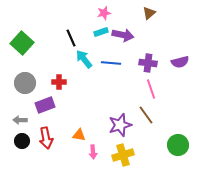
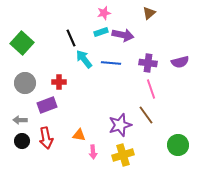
purple rectangle: moved 2 px right
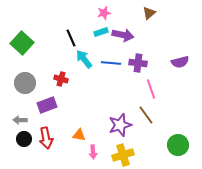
purple cross: moved 10 px left
red cross: moved 2 px right, 3 px up; rotated 16 degrees clockwise
black circle: moved 2 px right, 2 px up
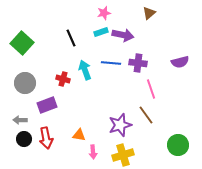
cyan arrow: moved 1 px right, 11 px down; rotated 18 degrees clockwise
red cross: moved 2 px right
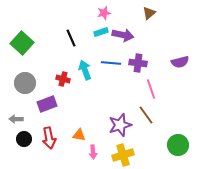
purple rectangle: moved 1 px up
gray arrow: moved 4 px left, 1 px up
red arrow: moved 3 px right
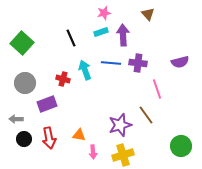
brown triangle: moved 1 px left, 1 px down; rotated 32 degrees counterclockwise
purple arrow: rotated 105 degrees counterclockwise
pink line: moved 6 px right
green circle: moved 3 px right, 1 px down
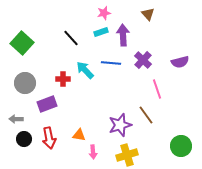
black line: rotated 18 degrees counterclockwise
purple cross: moved 5 px right, 3 px up; rotated 36 degrees clockwise
cyan arrow: rotated 24 degrees counterclockwise
red cross: rotated 16 degrees counterclockwise
yellow cross: moved 4 px right
